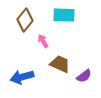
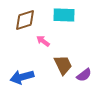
brown diamond: rotated 35 degrees clockwise
pink arrow: rotated 24 degrees counterclockwise
brown trapezoid: moved 3 px right, 1 px down; rotated 40 degrees clockwise
purple semicircle: moved 1 px up
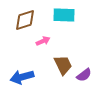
pink arrow: rotated 120 degrees clockwise
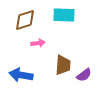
pink arrow: moved 5 px left, 2 px down; rotated 16 degrees clockwise
brown trapezoid: rotated 30 degrees clockwise
blue arrow: moved 1 px left, 2 px up; rotated 25 degrees clockwise
